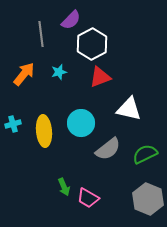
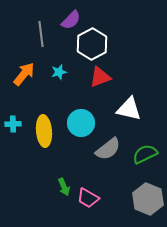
cyan cross: rotated 14 degrees clockwise
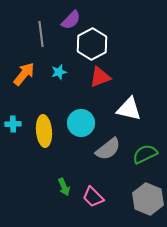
pink trapezoid: moved 5 px right, 1 px up; rotated 15 degrees clockwise
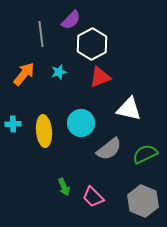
gray semicircle: moved 1 px right
gray hexagon: moved 5 px left, 2 px down
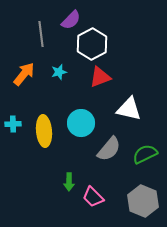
gray semicircle: rotated 12 degrees counterclockwise
green arrow: moved 5 px right, 5 px up; rotated 24 degrees clockwise
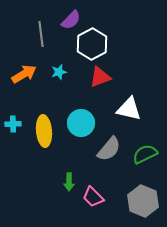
orange arrow: rotated 20 degrees clockwise
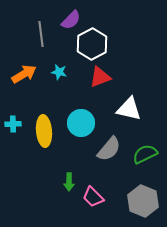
cyan star: rotated 28 degrees clockwise
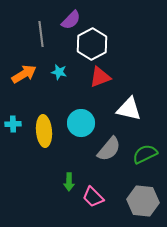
gray hexagon: rotated 16 degrees counterclockwise
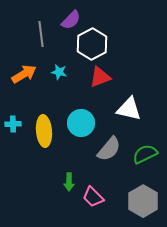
gray hexagon: rotated 24 degrees clockwise
